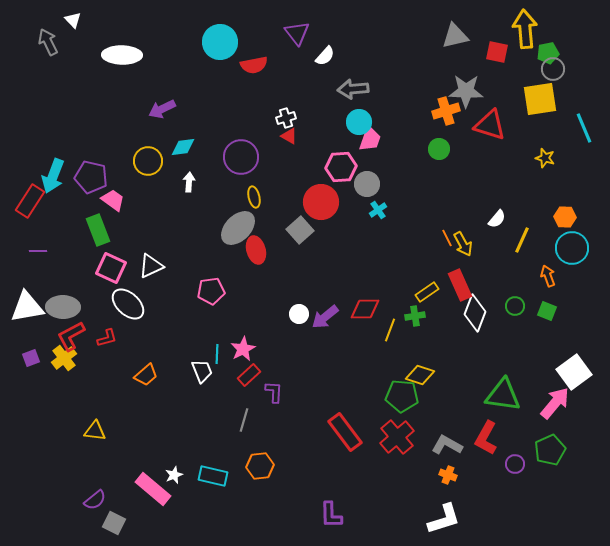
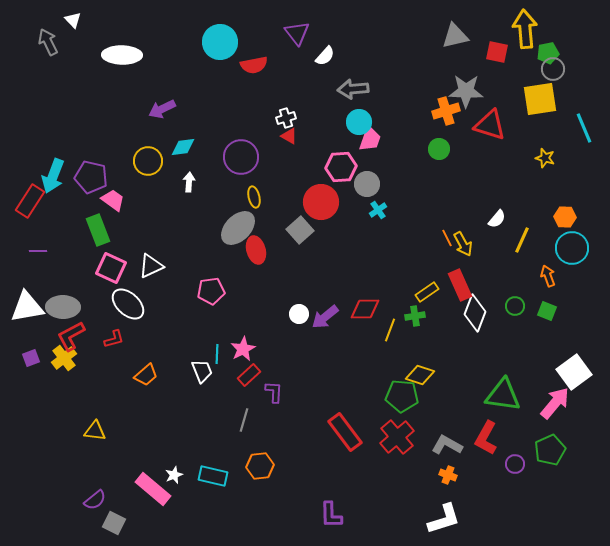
red L-shape at (107, 338): moved 7 px right, 1 px down
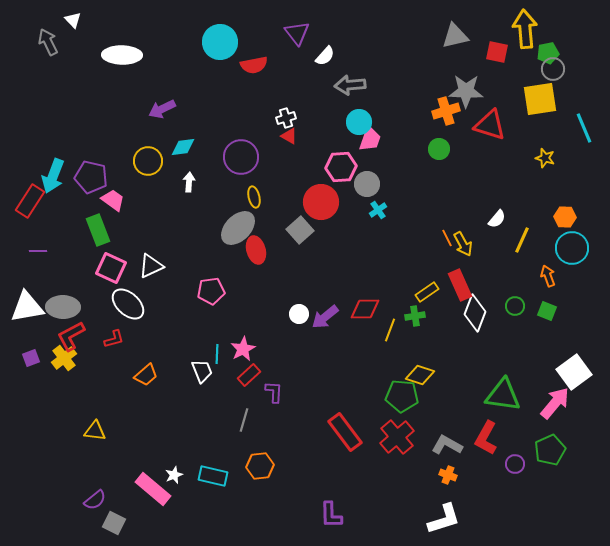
gray arrow at (353, 89): moved 3 px left, 4 px up
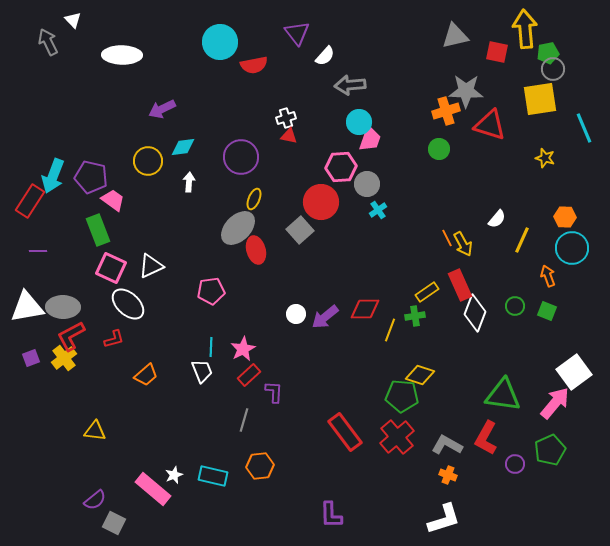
red triangle at (289, 136): rotated 18 degrees counterclockwise
yellow ellipse at (254, 197): moved 2 px down; rotated 35 degrees clockwise
white circle at (299, 314): moved 3 px left
cyan line at (217, 354): moved 6 px left, 7 px up
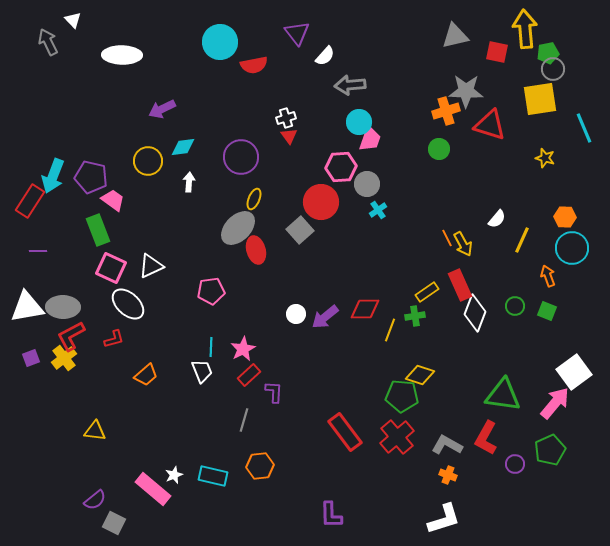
red triangle at (289, 136): rotated 42 degrees clockwise
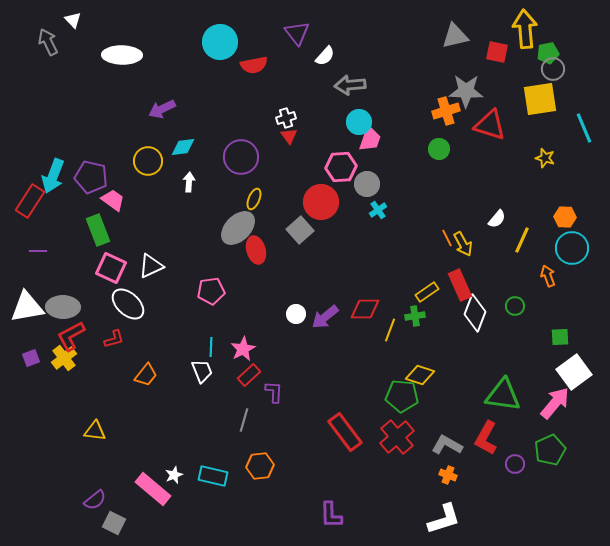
green square at (547, 311): moved 13 px right, 26 px down; rotated 24 degrees counterclockwise
orange trapezoid at (146, 375): rotated 10 degrees counterclockwise
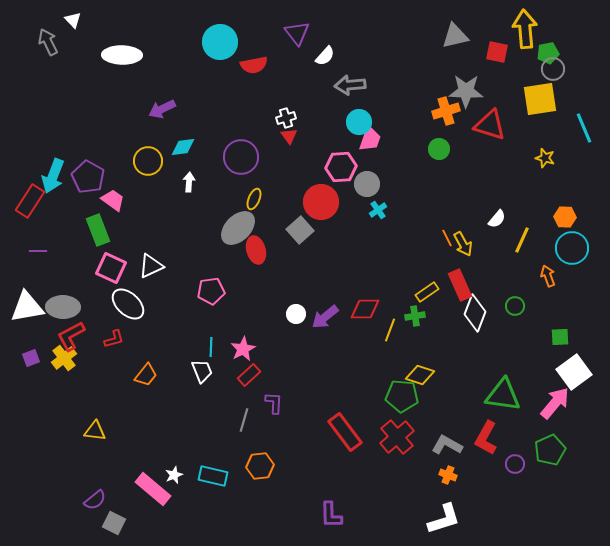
purple pentagon at (91, 177): moved 3 px left; rotated 16 degrees clockwise
purple L-shape at (274, 392): moved 11 px down
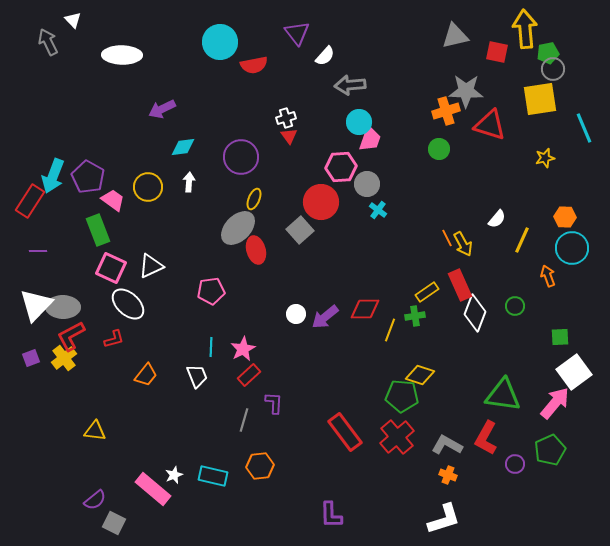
yellow star at (545, 158): rotated 30 degrees counterclockwise
yellow circle at (148, 161): moved 26 px down
cyan cross at (378, 210): rotated 18 degrees counterclockwise
white triangle at (27, 307): moved 9 px right, 2 px up; rotated 36 degrees counterclockwise
white trapezoid at (202, 371): moved 5 px left, 5 px down
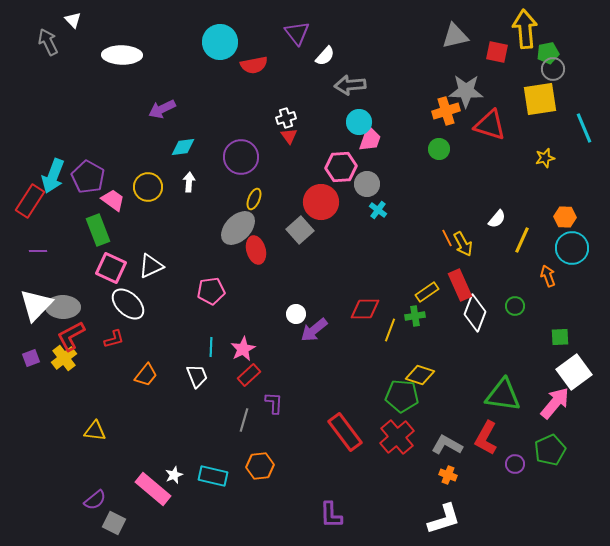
purple arrow at (325, 317): moved 11 px left, 13 px down
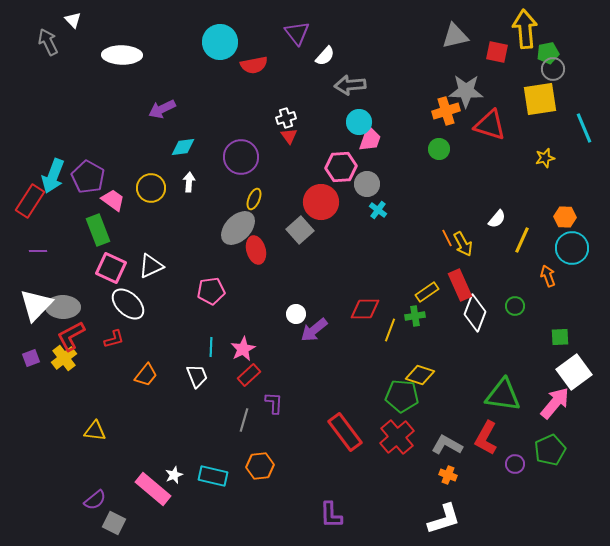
yellow circle at (148, 187): moved 3 px right, 1 px down
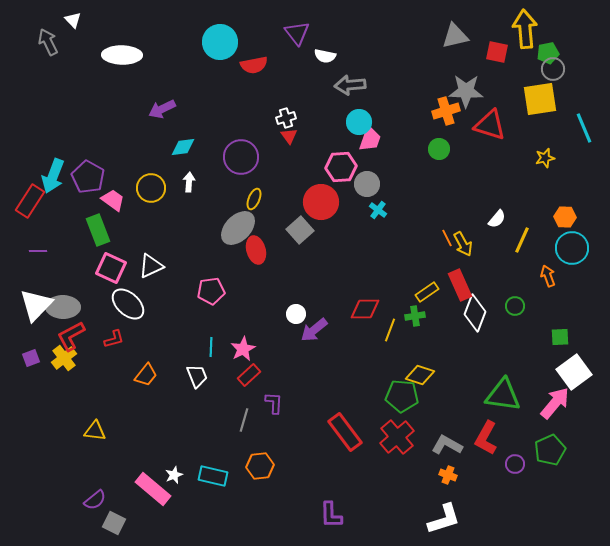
white semicircle at (325, 56): rotated 60 degrees clockwise
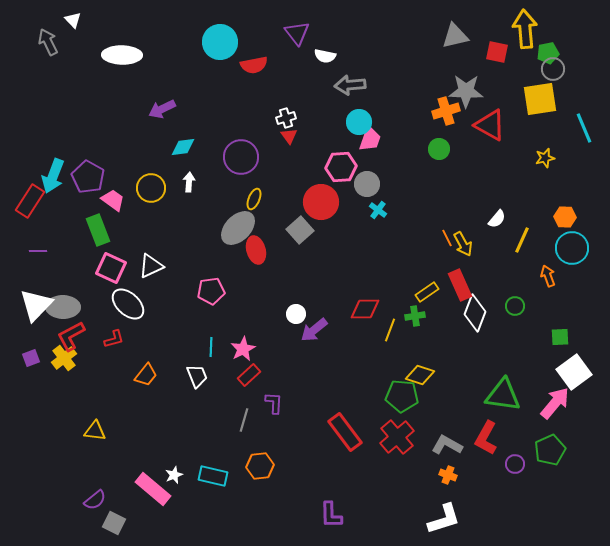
red triangle at (490, 125): rotated 12 degrees clockwise
